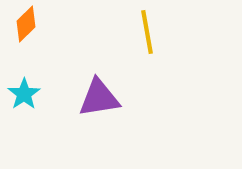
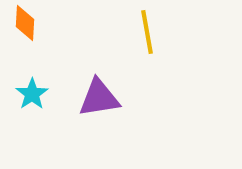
orange diamond: moved 1 px left, 1 px up; rotated 42 degrees counterclockwise
cyan star: moved 8 px right
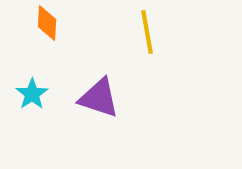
orange diamond: moved 22 px right
purple triangle: rotated 27 degrees clockwise
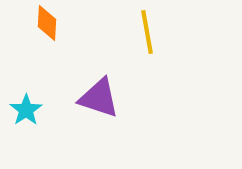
cyan star: moved 6 px left, 16 px down
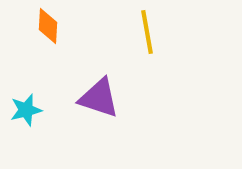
orange diamond: moved 1 px right, 3 px down
cyan star: rotated 20 degrees clockwise
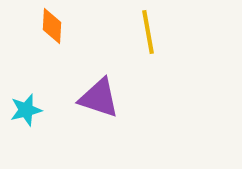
orange diamond: moved 4 px right
yellow line: moved 1 px right
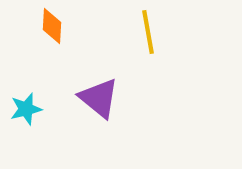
purple triangle: rotated 21 degrees clockwise
cyan star: moved 1 px up
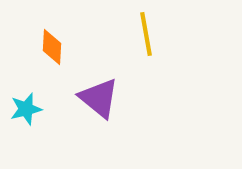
orange diamond: moved 21 px down
yellow line: moved 2 px left, 2 px down
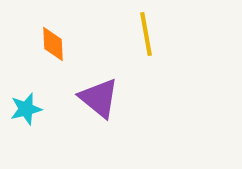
orange diamond: moved 1 px right, 3 px up; rotated 6 degrees counterclockwise
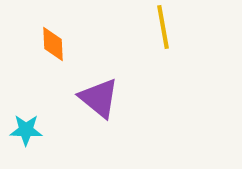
yellow line: moved 17 px right, 7 px up
cyan star: moved 21 px down; rotated 16 degrees clockwise
